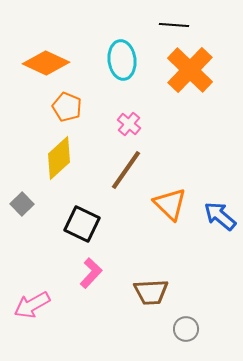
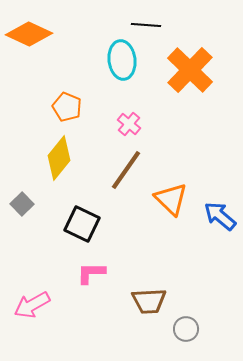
black line: moved 28 px left
orange diamond: moved 17 px left, 29 px up
yellow diamond: rotated 9 degrees counterclockwise
orange triangle: moved 1 px right, 5 px up
pink L-shape: rotated 132 degrees counterclockwise
brown trapezoid: moved 2 px left, 9 px down
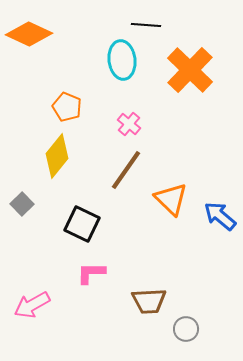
yellow diamond: moved 2 px left, 2 px up
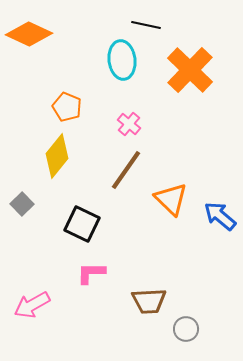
black line: rotated 8 degrees clockwise
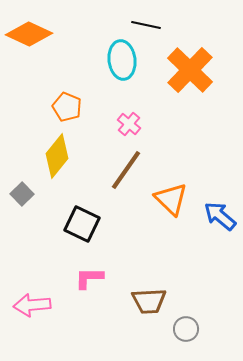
gray square: moved 10 px up
pink L-shape: moved 2 px left, 5 px down
pink arrow: rotated 24 degrees clockwise
